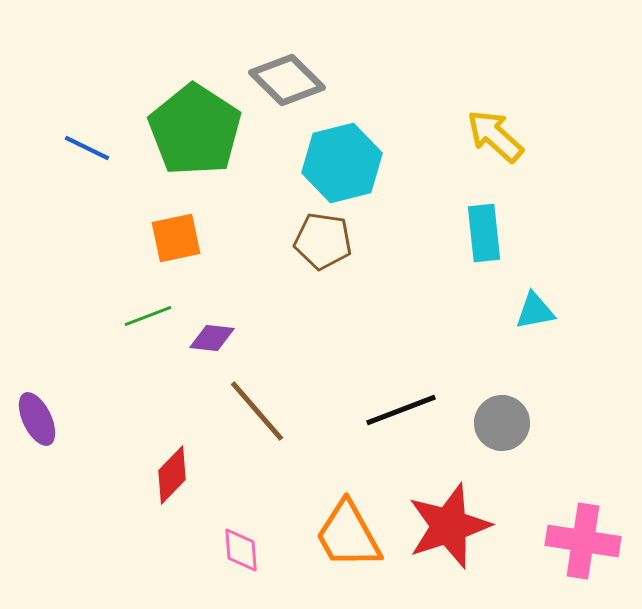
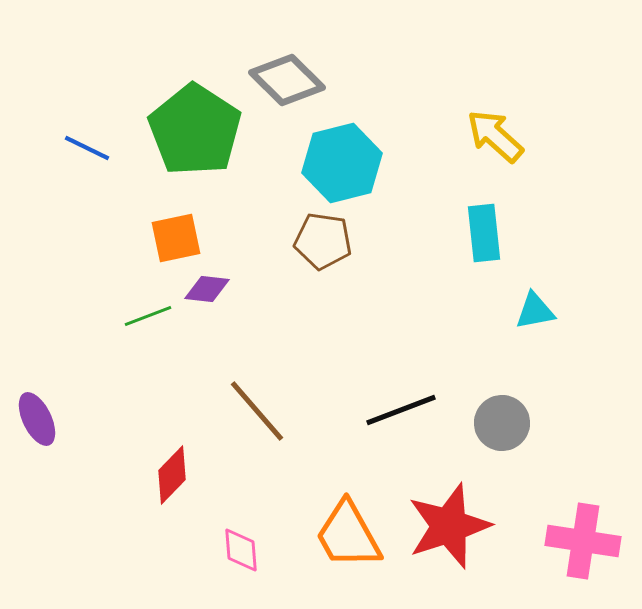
purple diamond: moved 5 px left, 49 px up
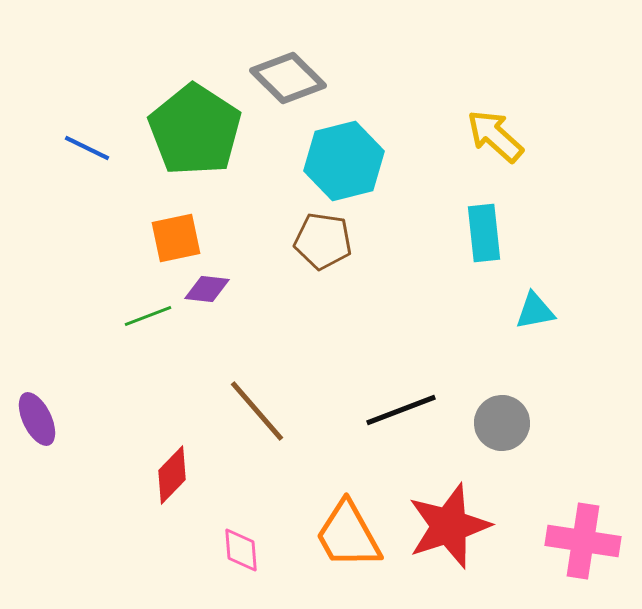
gray diamond: moved 1 px right, 2 px up
cyan hexagon: moved 2 px right, 2 px up
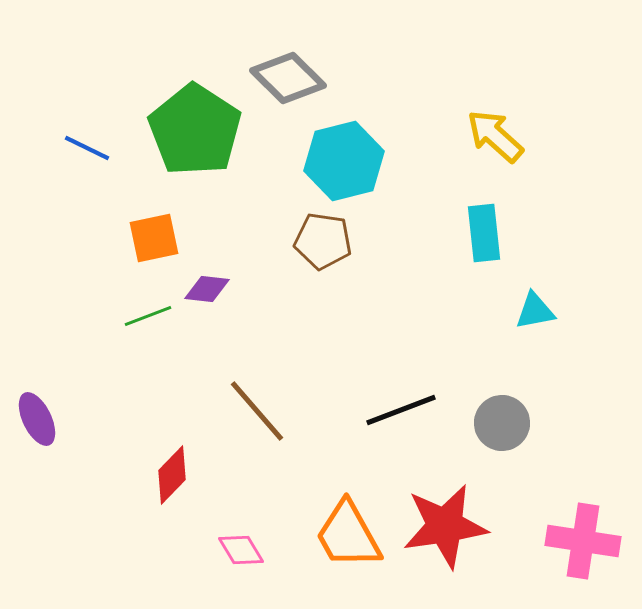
orange square: moved 22 px left
red star: moved 4 px left; rotated 10 degrees clockwise
pink diamond: rotated 27 degrees counterclockwise
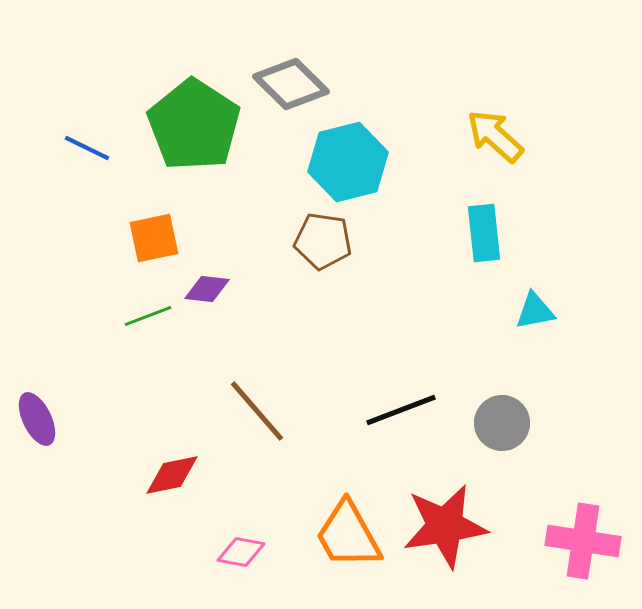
gray diamond: moved 3 px right, 6 px down
green pentagon: moved 1 px left, 5 px up
cyan hexagon: moved 4 px right, 1 px down
red diamond: rotated 34 degrees clockwise
pink diamond: moved 2 px down; rotated 48 degrees counterclockwise
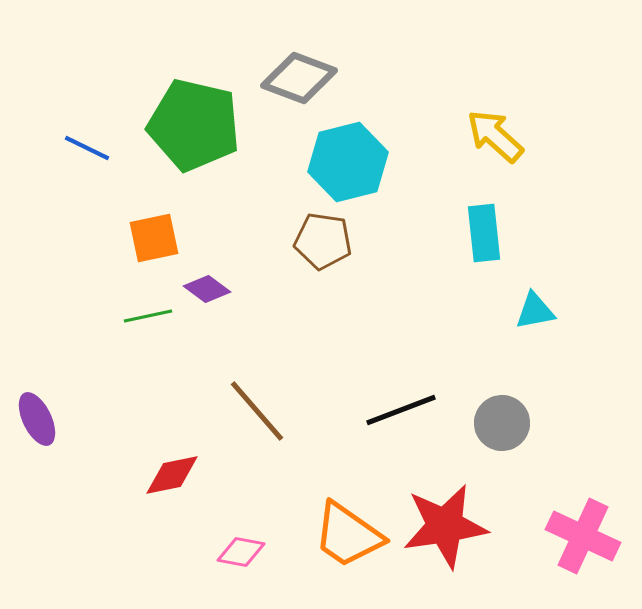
gray diamond: moved 8 px right, 6 px up; rotated 24 degrees counterclockwise
green pentagon: rotated 20 degrees counterclockwise
purple diamond: rotated 30 degrees clockwise
green line: rotated 9 degrees clockwise
orange trapezoid: rotated 26 degrees counterclockwise
pink cross: moved 5 px up; rotated 16 degrees clockwise
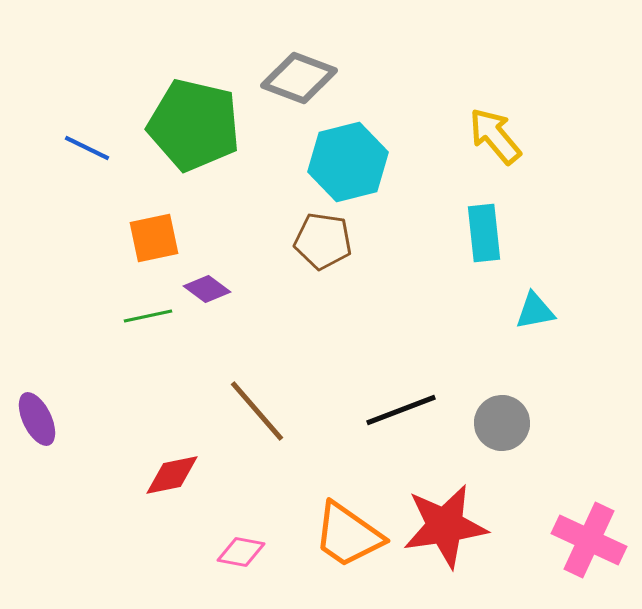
yellow arrow: rotated 8 degrees clockwise
pink cross: moved 6 px right, 4 px down
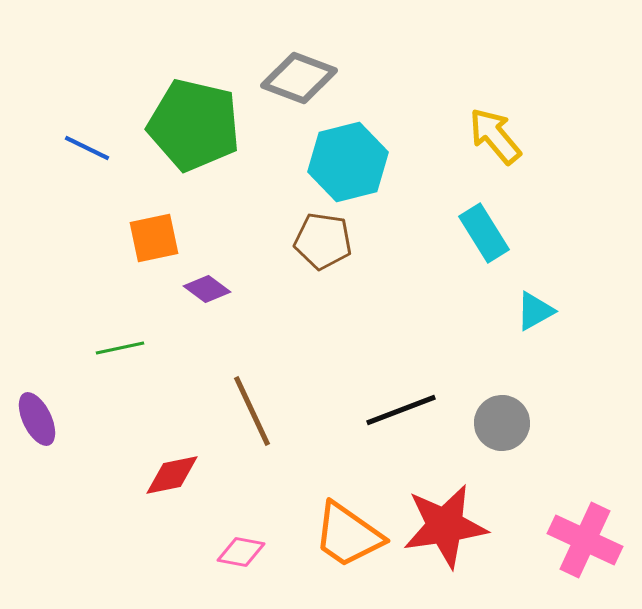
cyan rectangle: rotated 26 degrees counterclockwise
cyan triangle: rotated 18 degrees counterclockwise
green line: moved 28 px left, 32 px down
brown line: moved 5 px left; rotated 16 degrees clockwise
pink cross: moved 4 px left
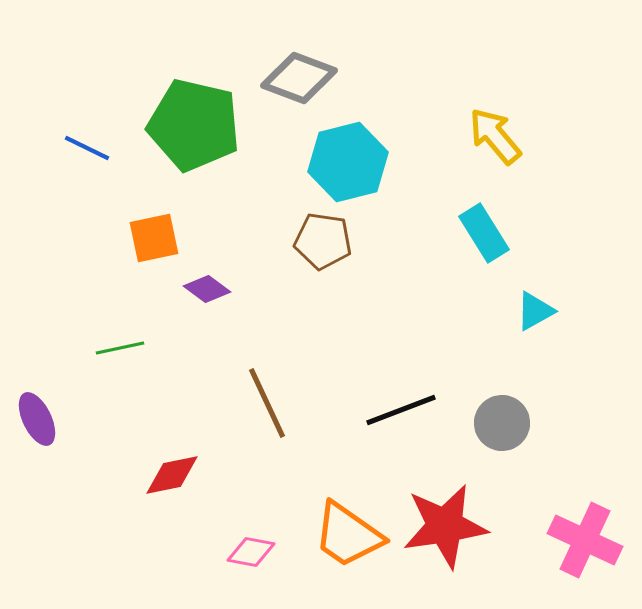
brown line: moved 15 px right, 8 px up
pink diamond: moved 10 px right
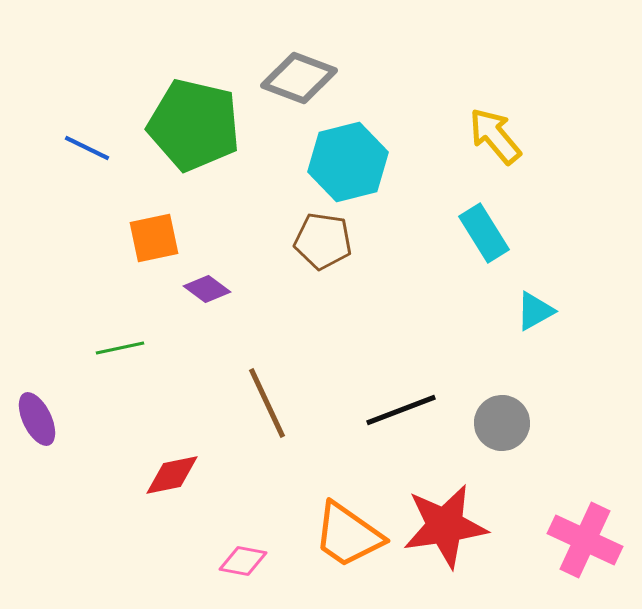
pink diamond: moved 8 px left, 9 px down
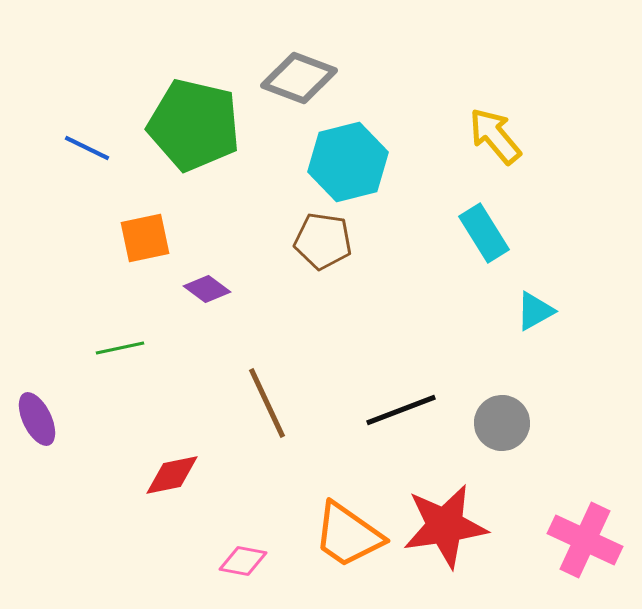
orange square: moved 9 px left
